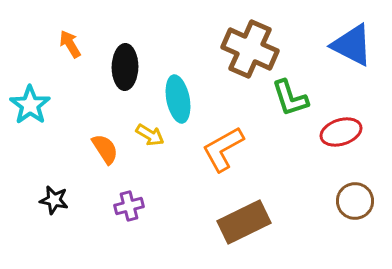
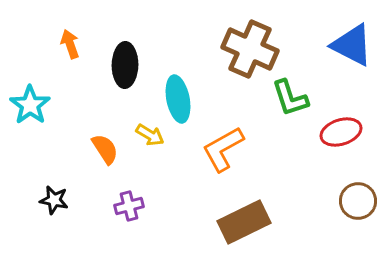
orange arrow: rotated 12 degrees clockwise
black ellipse: moved 2 px up
brown circle: moved 3 px right
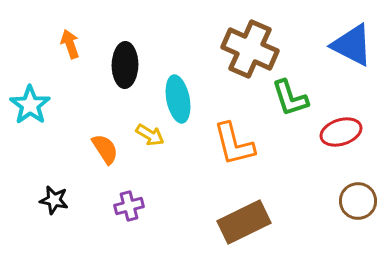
orange L-shape: moved 11 px right, 5 px up; rotated 75 degrees counterclockwise
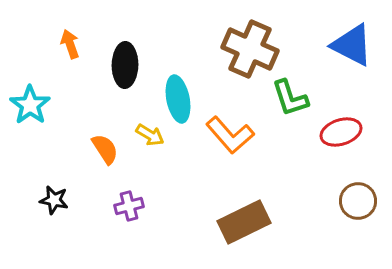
orange L-shape: moved 4 px left, 9 px up; rotated 27 degrees counterclockwise
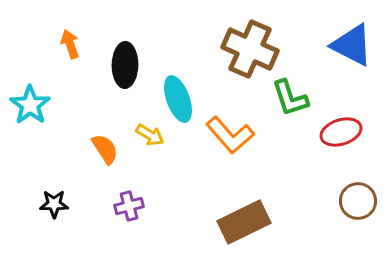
cyan ellipse: rotated 9 degrees counterclockwise
black star: moved 4 px down; rotated 12 degrees counterclockwise
